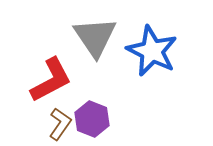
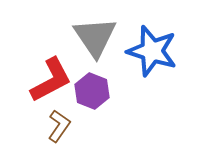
blue star: rotated 9 degrees counterclockwise
purple hexagon: moved 28 px up
brown L-shape: moved 1 px left, 2 px down
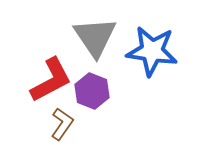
blue star: rotated 9 degrees counterclockwise
brown L-shape: moved 3 px right, 2 px up
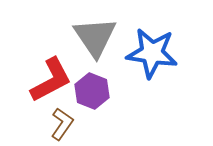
blue star: moved 2 px down
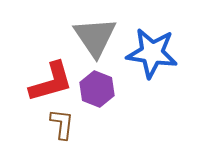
red L-shape: moved 2 px down; rotated 12 degrees clockwise
purple hexagon: moved 5 px right, 2 px up
brown L-shape: rotated 28 degrees counterclockwise
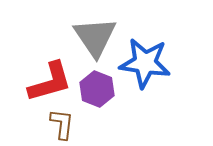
blue star: moved 7 px left, 10 px down
red L-shape: moved 1 px left
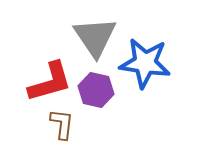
purple hexagon: moved 1 px left, 1 px down; rotated 8 degrees counterclockwise
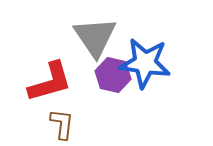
purple hexagon: moved 17 px right, 15 px up
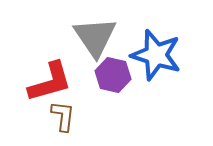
blue star: moved 11 px right, 8 px up; rotated 9 degrees clockwise
brown L-shape: moved 1 px right, 8 px up
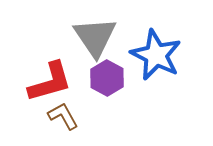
blue star: rotated 9 degrees clockwise
purple hexagon: moved 6 px left, 3 px down; rotated 16 degrees clockwise
brown L-shape: rotated 36 degrees counterclockwise
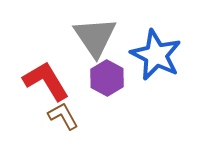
red L-shape: moved 4 px left, 1 px up; rotated 105 degrees counterclockwise
